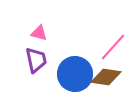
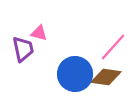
purple trapezoid: moved 13 px left, 11 px up
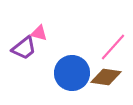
purple trapezoid: moved 1 px right, 1 px up; rotated 64 degrees clockwise
blue circle: moved 3 px left, 1 px up
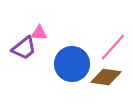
pink triangle: rotated 12 degrees counterclockwise
blue circle: moved 9 px up
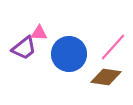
blue circle: moved 3 px left, 10 px up
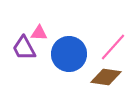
purple trapezoid: rotated 100 degrees clockwise
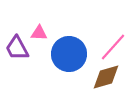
purple trapezoid: moved 7 px left
brown diamond: rotated 24 degrees counterclockwise
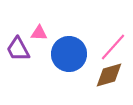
purple trapezoid: moved 1 px right, 1 px down
brown diamond: moved 3 px right, 2 px up
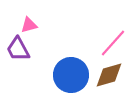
pink triangle: moved 10 px left, 8 px up; rotated 18 degrees counterclockwise
pink line: moved 4 px up
blue circle: moved 2 px right, 21 px down
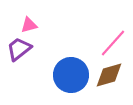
purple trapezoid: moved 1 px right; rotated 80 degrees clockwise
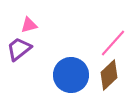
brown diamond: rotated 28 degrees counterclockwise
